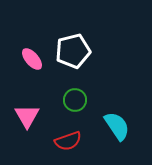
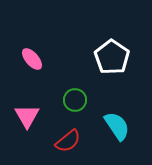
white pentagon: moved 39 px right, 6 px down; rotated 24 degrees counterclockwise
red semicircle: rotated 20 degrees counterclockwise
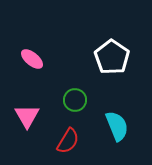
pink ellipse: rotated 10 degrees counterclockwise
cyan semicircle: rotated 12 degrees clockwise
red semicircle: rotated 20 degrees counterclockwise
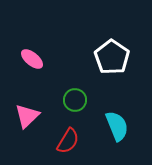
pink triangle: rotated 16 degrees clockwise
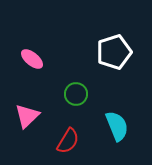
white pentagon: moved 2 px right, 5 px up; rotated 20 degrees clockwise
green circle: moved 1 px right, 6 px up
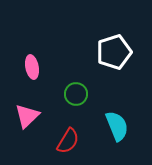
pink ellipse: moved 8 px down; rotated 40 degrees clockwise
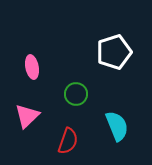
red semicircle: rotated 12 degrees counterclockwise
